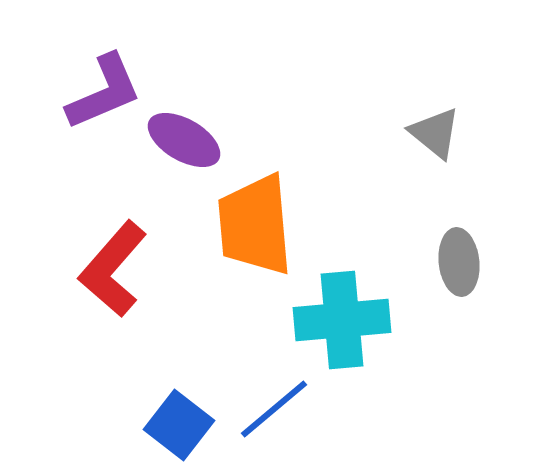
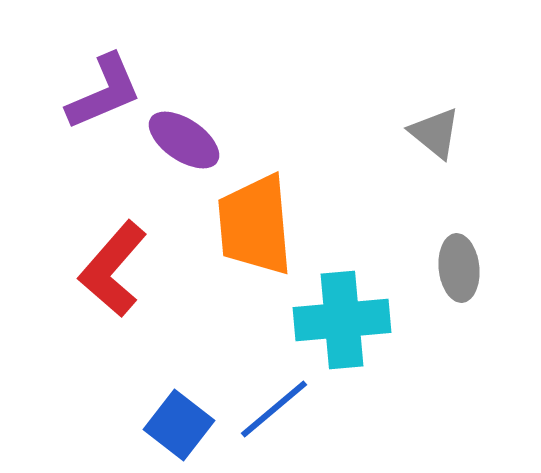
purple ellipse: rotated 4 degrees clockwise
gray ellipse: moved 6 px down
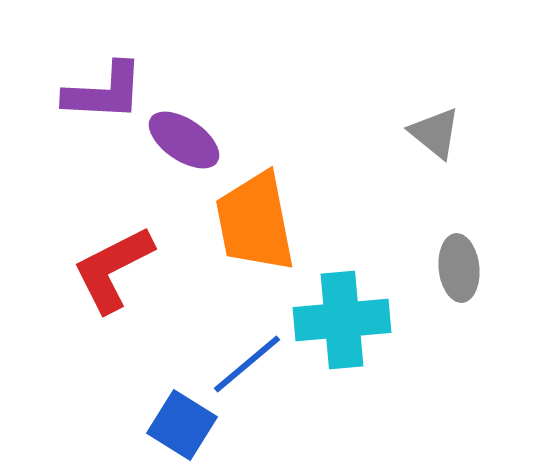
purple L-shape: rotated 26 degrees clockwise
orange trapezoid: moved 3 px up; rotated 6 degrees counterclockwise
red L-shape: rotated 22 degrees clockwise
blue line: moved 27 px left, 45 px up
blue square: moved 3 px right; rotated 6 degrees counterclockwise
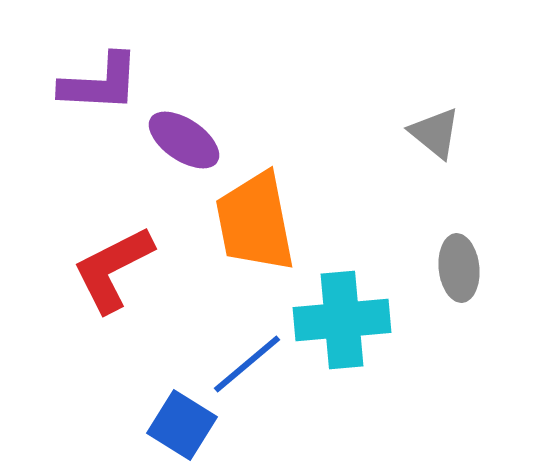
purple L-shape: moved 4 px left, 9 px up
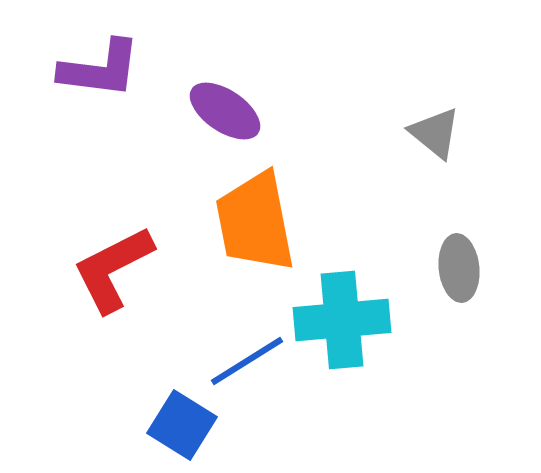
purple L-shape: moved 14 px up; rotated 4 degrees clockwise
purple ellipse: moved 41 px right, 29 px up
blue line: moved 3 px up; rotated 8 degrees clockwise
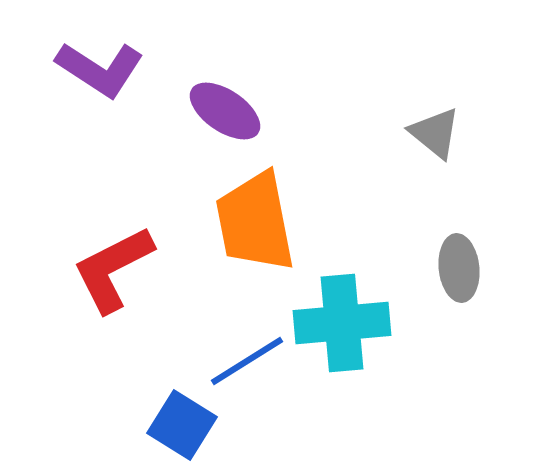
purple L-shape: rotated 26 degrees clockwise
cyan cross: moved 3 px down
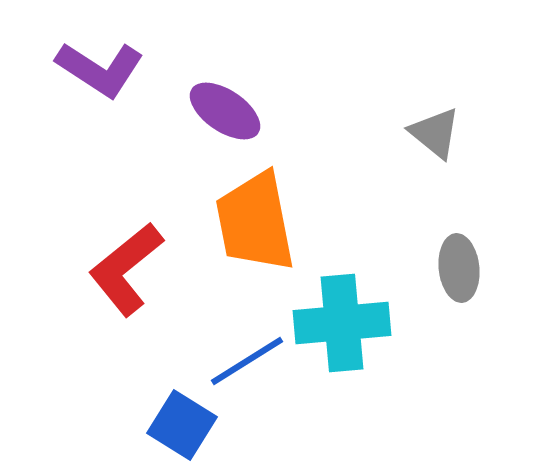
red L-shape: moved 13 px right; rotated 12 degrees counterclockwise
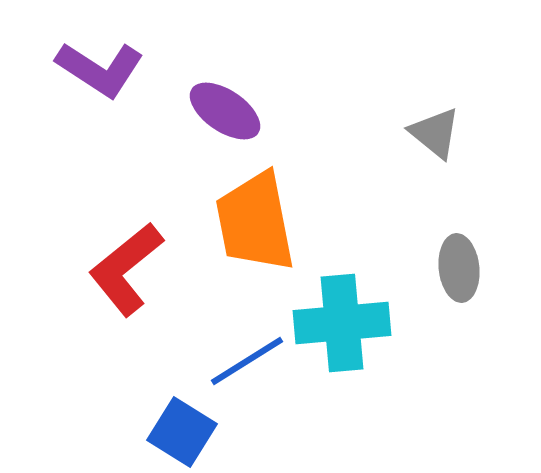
blue square: moved 7 px down
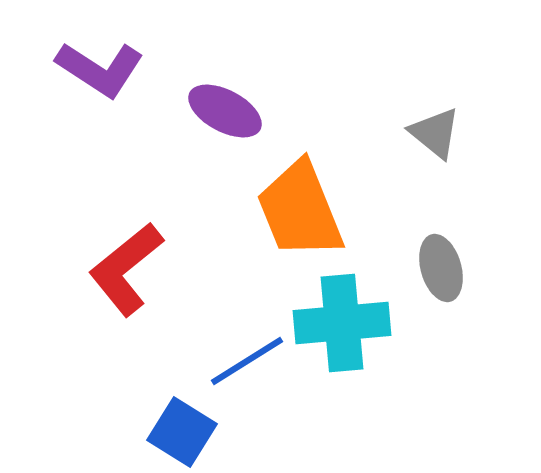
purple ellipse: rotated 6 degrees counterclockwise
orange trapezoid: moved 45 px right, 12 px up; rotated 11 degrees counterclockwise
gray ellipse: moved 18 px left; rotated 10 degrees counterclockwise
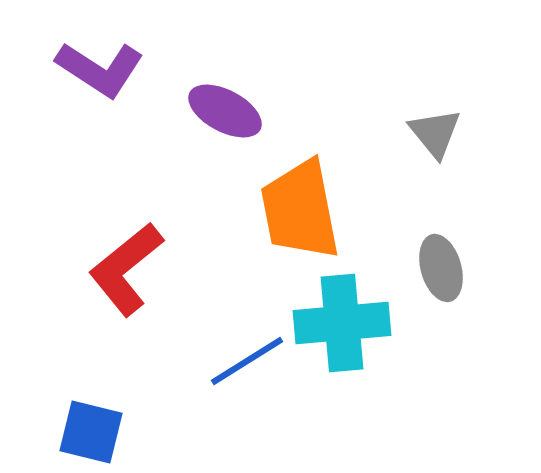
gray triangle: rotated 12 degrees clockwise
orange trapezoid: rotated 11 degrees clockwise
blue square: moved 91 px left; rotated 18 degrees counterclockwise
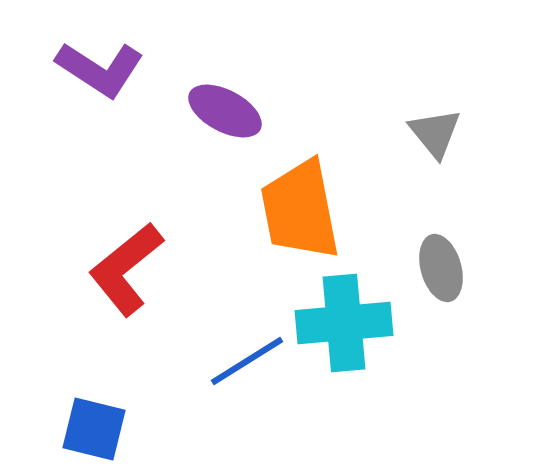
cyan cross: moved 2 px right
blue square: moved 3 px right, 3 px up
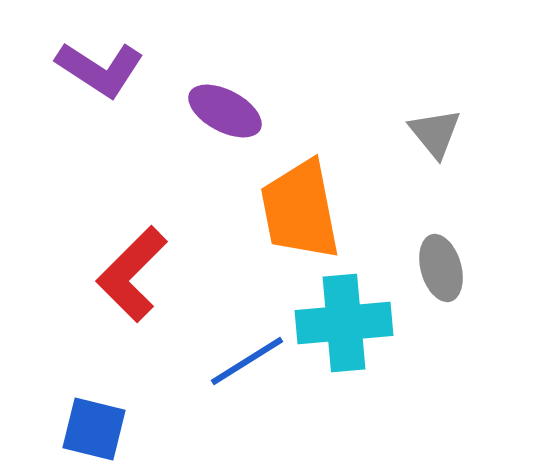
red L-shape: moved 6 px right, 5 px down; rotated 6 degrees counterclockwise
